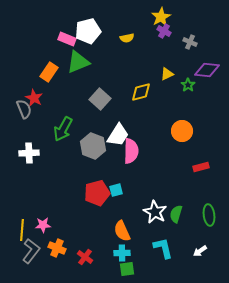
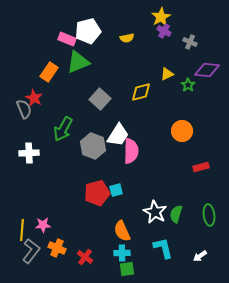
white arrow: moved 5 px down
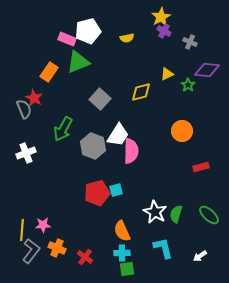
white cross: moved 3 px left; rotated 18 degrees counterclockwise
green ellipse: rotated 40 degrees counterclockwise
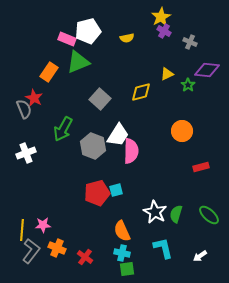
cyan cross: rotated 14 degrees clockwise
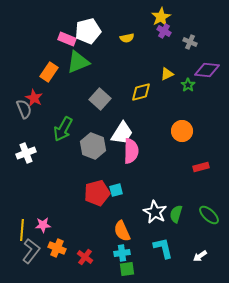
white trapezoid: moved 4 px right, 2 px up
cyan cross: rotated 21 degrees counterclockwise
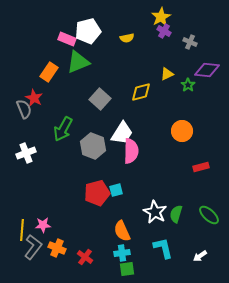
gray L-shape: moved 2 px right, 4 px up
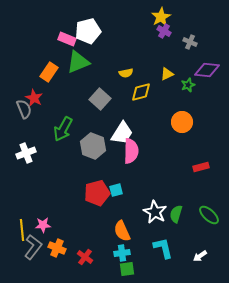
yellow semicircle: moved 1 px left, 35 px down
green star: rotated 16 degrees clockwise
orange circle: moved 9 px up
yellow line: rotated 10 degrees counterclockwise
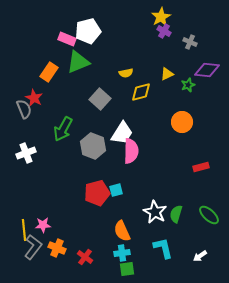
yellow line: moved 2 px right
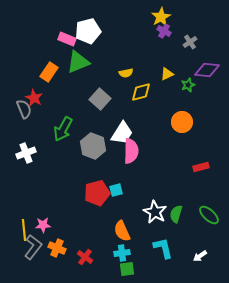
gray cross: rotated 32 degrees clockwise
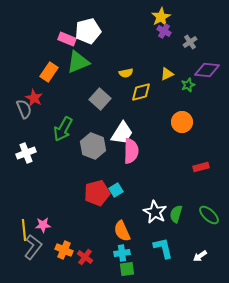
cyan square: rotated 16 degrees counterclockwise
orange cross: moved 7 px right, 2 px down
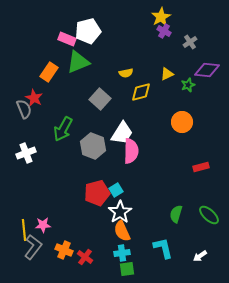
white star: moved 35 px left; rotated 10 degrees clockwise
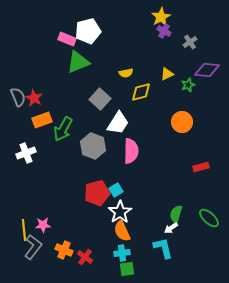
orange rectangle: moved 7 px left, 48 px down; rotated 36 degrees clockwise
gray semicircle: moved 6 px left, 12 px up
white trapezoid: moved 4 px left, 10 px up
green ellipse: moved 3 px down
white arrow: moved 29 px left, 28 px up
